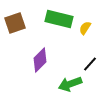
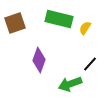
purple diamond: moved 1 px left; rotated 25 degrees counterclockwise
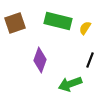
green rectangle: moved 1 px left, 2 px down
purple diamond: moved 1 px right
black line: moved 4 px up; rotated 21 degrees counterclockwise
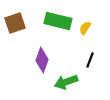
purple diamond: moved 2 px right
green arrow: moved 4 px left, 2 px up
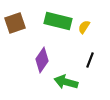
yellow semicircle: moved 1 px left, 1 px up
purple diamond: rotated 15 degrees clockwise
green arrow: rotated 35 degrees clockwise
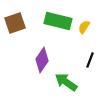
green arrow: rotated 20 degrees clockwise
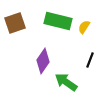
purple diamond: moved 1 px right, 1 px down
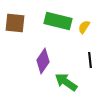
brown square: rotated 25 degrees clockwise
black line: rotated 28 degrees counterclockwise
